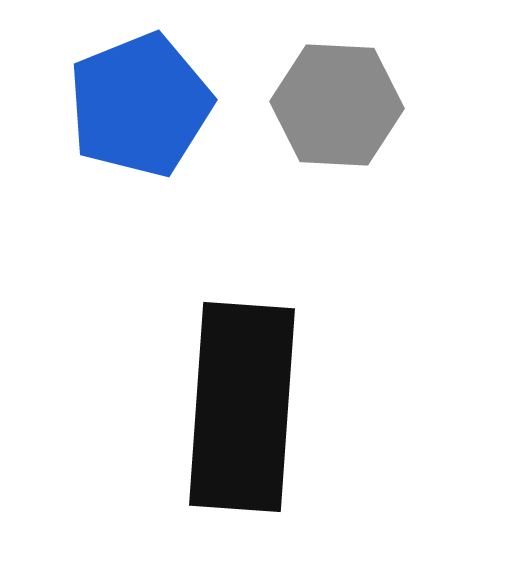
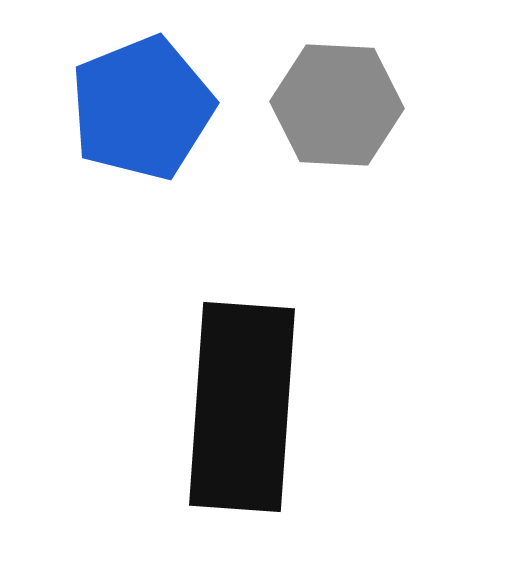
blue pentagon: moved 2 px right, 3 px down
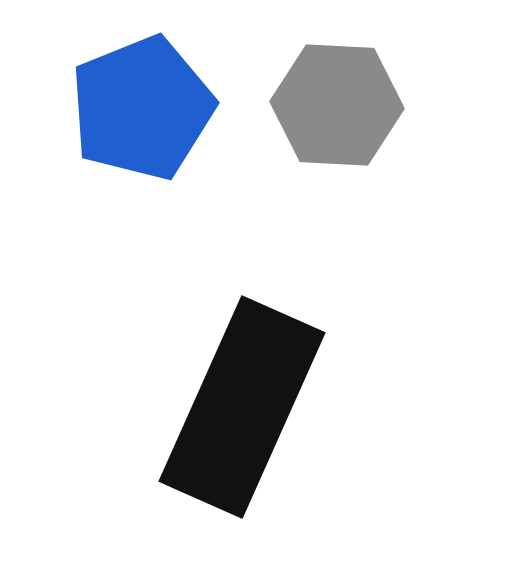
black rectangle: rotated 20 degrees clockwise
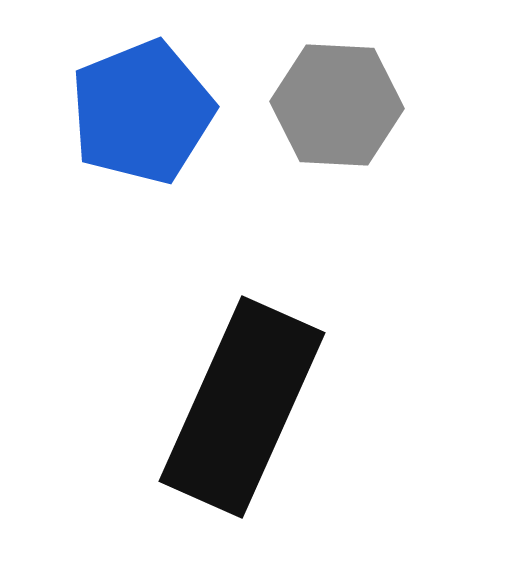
blue pentagon: moved 4 px down
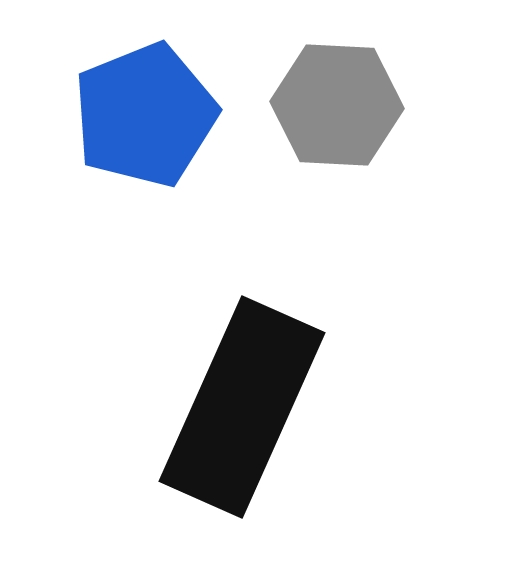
blue pentagon: moved 3 px right, 3 px down
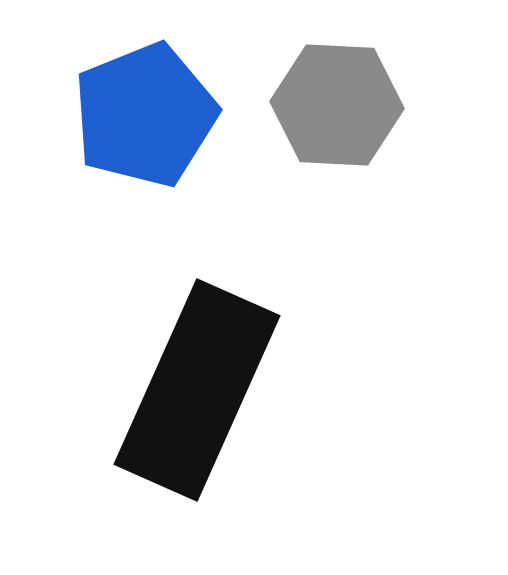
black rectangle: moved 45 px left, 17 px up
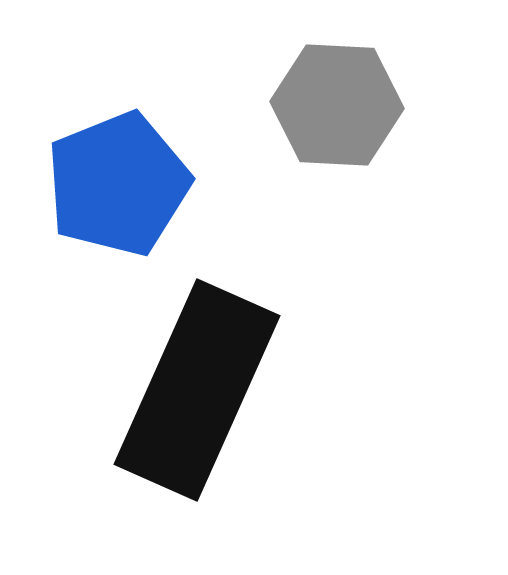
blue pentagon: moved 27 px left, 69 px down
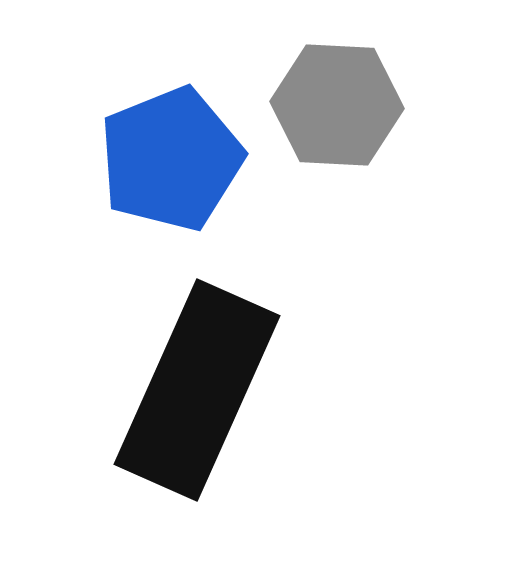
blue pentagon: moved 53 px right, 25 px up
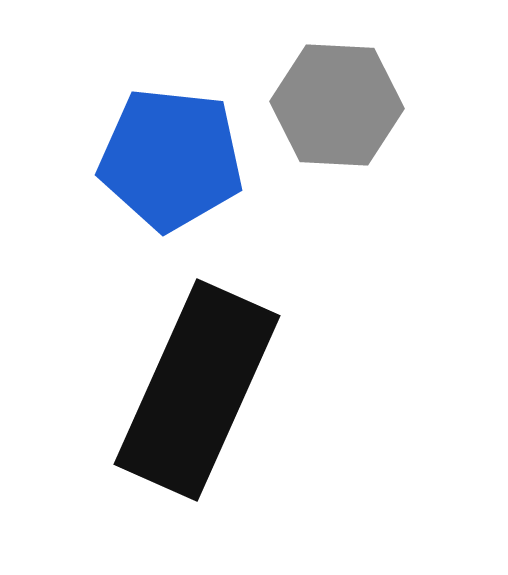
blue pentagon: rotated 28 degrees clockwise
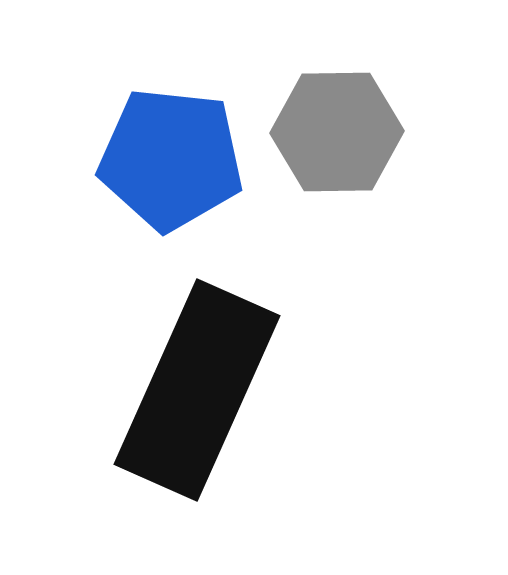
gray hexagon: moved 27 px down; rotated 4 degrees counterclockwise
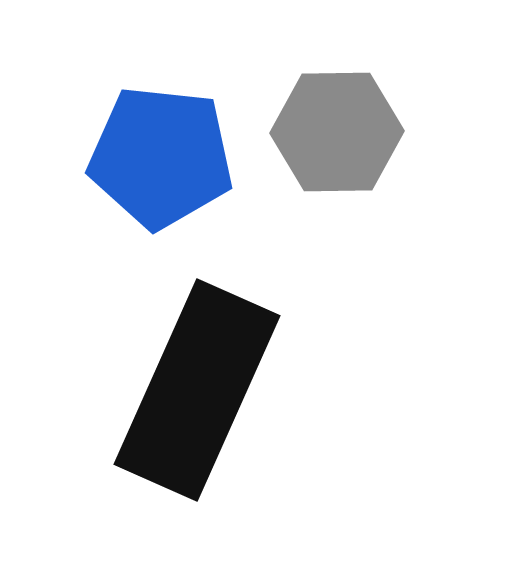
blue pentagon: moved 10 px left, 2 px up
